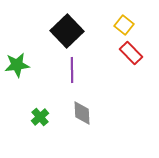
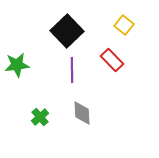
red rectangle: moved 19 px left, 7 px down
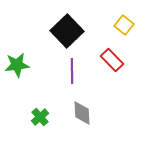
purple line: moved 1 px down
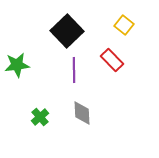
purple line: moved 2 px right, 1 px up
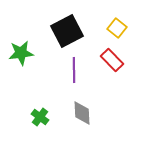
yellow square: moved 7 px left, 3 px down
black square: rotated 16 degrees clockwise
green star: moved 4 px right, 12 px up
green cross: rotated 12 degrees counterclockwise
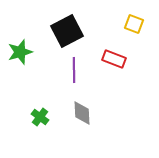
yellow square: moved 17 px right, 4 px up; rotated 18 degrees counterclockwise
green star: moved 1 px left, 1 px up; rotated 10 degrees counterclockwise
red rectangle: moved 2 px right, 1 px up; rotated 25 degrees counterclockwise
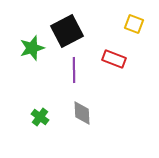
green star: moved 12 px right, 4 px up
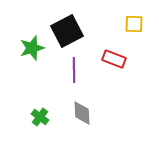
yellow square: rotated 18 degrees counterclockwise
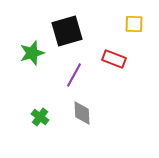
black square: rotated 12 degrees clockwise
green star: moved 5 px down
purple line: moved 5 px down; rotated 30 degrees clockwise
